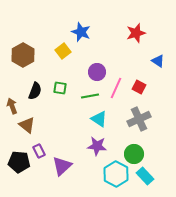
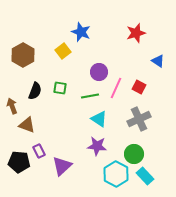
purple circle: moved 2 px right
brown triangle: rotated 18 degrees counterclockwise
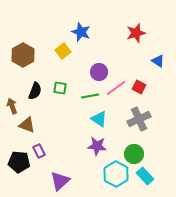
pink line: rotated 30 degrees clockwise
purple triangle: moved 2 px left, 15 px down
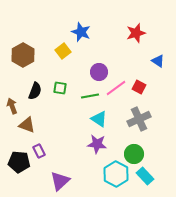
purple star: moved 2 px up
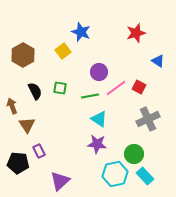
black semicircle: rotated 48 degrees counterclockwise
gray cross: moved 9 px right
brown triangle: rotated 36 degrees clockwise
black pentagon: moved 1 px left, 1 px down
cyan hexagon: moved 1 px left; rotated 20 degrees clockwise
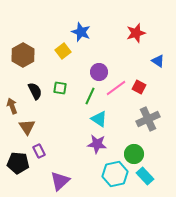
green line: rotated 54 degrees counterclockwise
brown triangle: moved 2 px down
